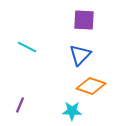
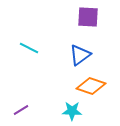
purple square: moved 4 px right, 3 px up
cyan line: moved 2 px right, 1 px down
blue triangle: rotated 10 degrees clockwise
purple line: moved 1 px right, 5 px down; rotated 35 degrees clockwise
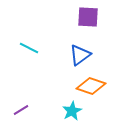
cyan star: rotated 30 degrees counterclockwise
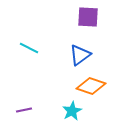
purple line: moved 3 px right; rotated 21 degrees clockwise
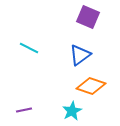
purple square: rotated 20 degrees clockwise
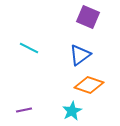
orange diamond: moved 2 px left, 1 px up
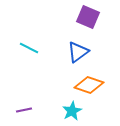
blue triangle: moved 2 px left, 3 px up
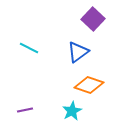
purple square: moved 5 px right, 2 px down; rotated 20 degrees clockwise
purple line: moved 1 px right
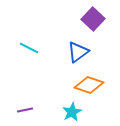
cyan star: moved 1 px down
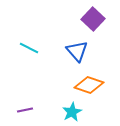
blue triangle: moved 1 px left, 1 px up; rotated 35 degrees counterclockwise
